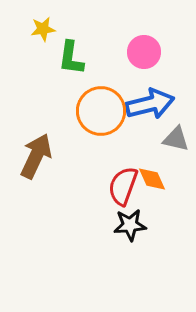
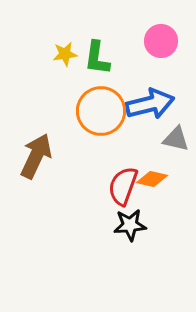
yellow star: moved 22 px right, 25 px down
pink circle: moved 17 px right, 11 px up
green L-shape: moved 26 px right
orange diamond: rotated 52 degrees counterclockwise
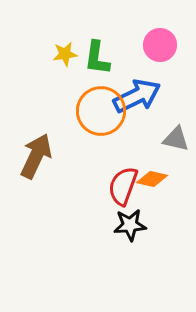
pink circle: moved 1 px left, 4 px down
blue arrow: moved 13 px left, 8 px up; rotated 12 degrees counterclockwise
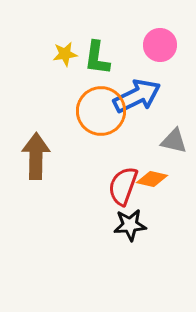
gray triangle: moved 2 px left, 2 px down
brown arrow: rotated 24 degrees counterclockwise
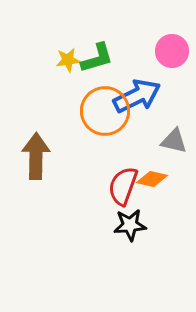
pink circle: moved 12 px right, 6 px down
yellow star: moved 3 px right, 6 px down
green L-shape: rotated 114 degrees counterclockwise
orange circle: moved 4 px right
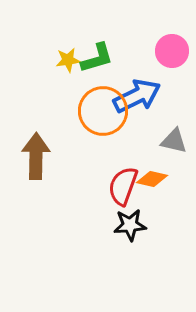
orange circle: moved 2 px left
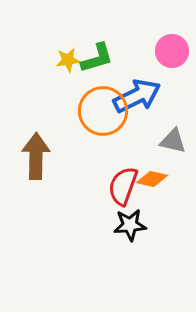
gray triangle: moved 1 px left
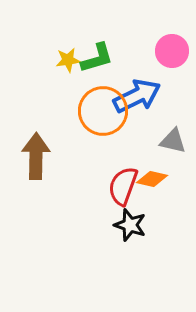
black star: rotated 24 degrees clockwise
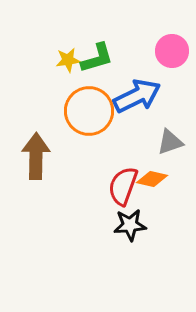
orange circle: moved 14 px left
gray triangle: moved 3 px left, 1 px down; rotated 32 degrees counterclockwise
black star: rotated 24 degrees counterclockwise
